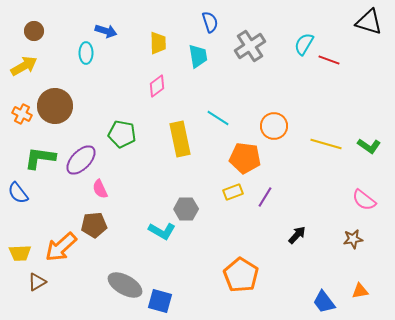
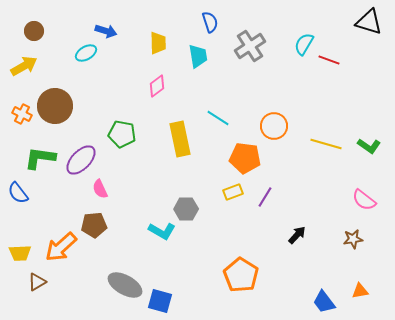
cyan ellipse at (86, 53): rotated 60 degrees clockwise
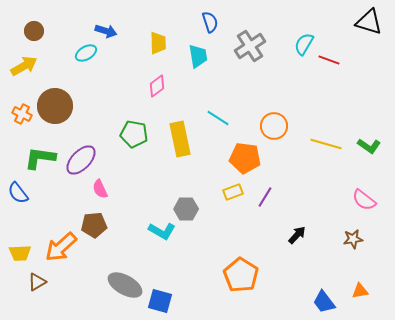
green pentagon at (122, 134): moved 12 px right
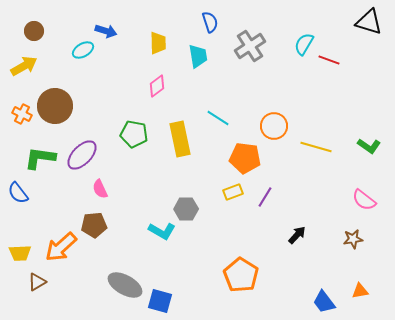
cyan ellipse at (86, 53): moved 3 px left, 3 px up
yellow line at (326, 144): moved 10 px left, 3 px down
purple ellipse at (81, 160): moved 1 px right, 5 px up
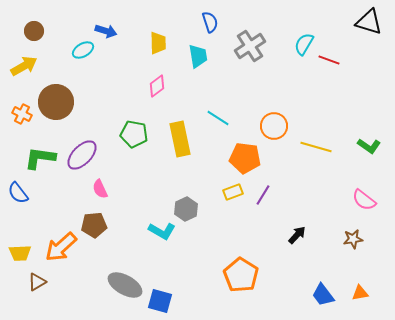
brown circle at (55, 106): moved 1 px right, 4 px up
purple line at (265, 197): moved 2 px left, 2 px up
gray hexagon at (186, 209): rotated 25 degrees counterclockwise
orange triangle at (360, 291): moved 2 px down
blue trapezoid at (324, 302): moved 1 px left, 7 px up
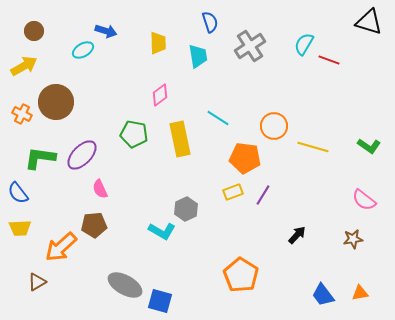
pink diamond at (157, 86): moved 3 px right, 9 px down
yellow line at (316, 147): moved 3 px left
yellow trapezoid at (20, 253): moved 25 px up
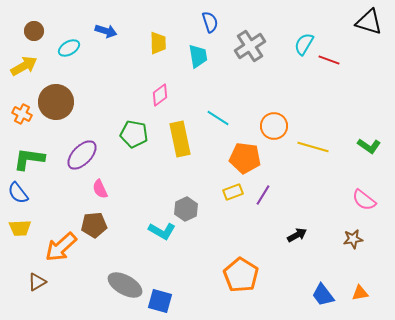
cyan ellipse at (83, 50): moved 14 px left, 2 px up
green L-shape at (40, 158): moved 11 px left, 1 px down
black arrow at (297, 235): rotated 18 degrees clockwise
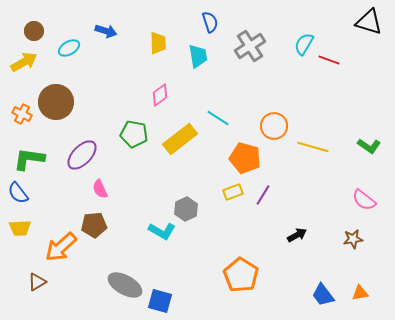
yellow arrow at (24, 66): moved 4 px up
yellow rectangle at (180, 139): rotated 64 degrees clockwise
orange pentagon at (245, 158): rotated 8 degrees clockwise
